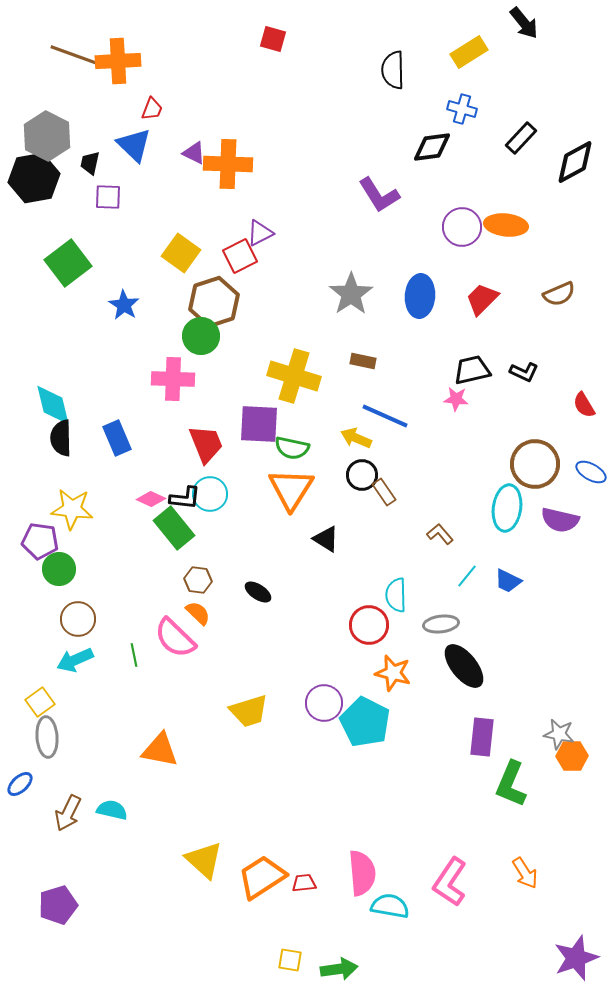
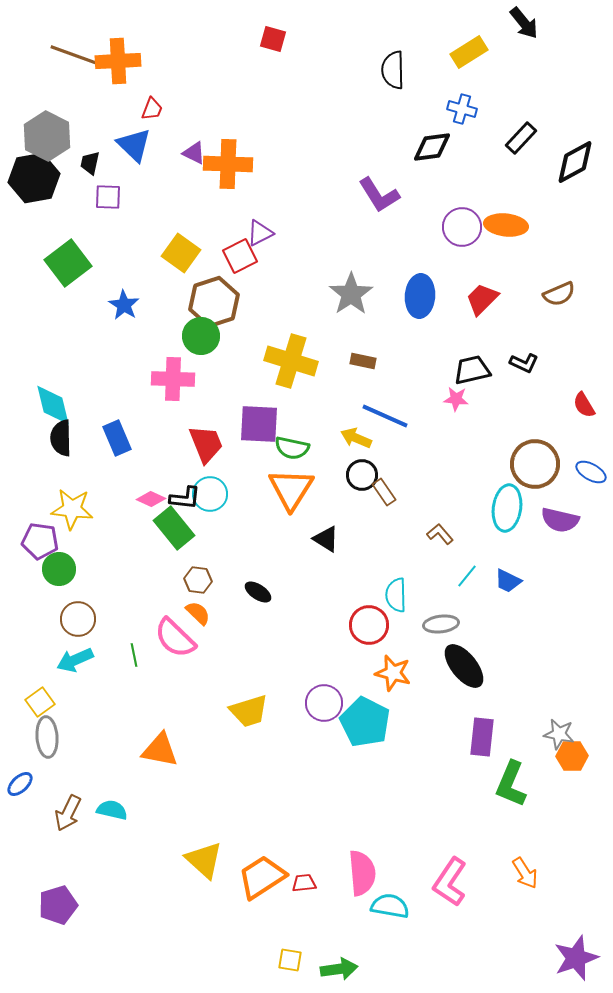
black L-shape at (524, 372): moved 9 px up
yellow cross at (294, 376): moved 3 px left, 15 px up
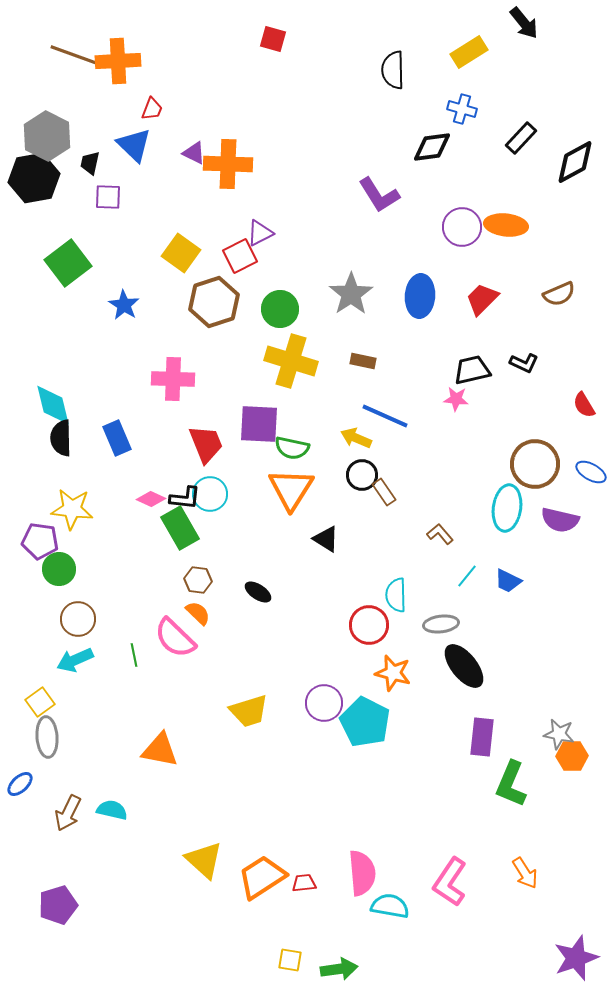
green circle at (201, 336): moved 79 px right, 27 px up
green rectangle at (174, 528): moved 6 px right; rotated 9 degrees clockwise
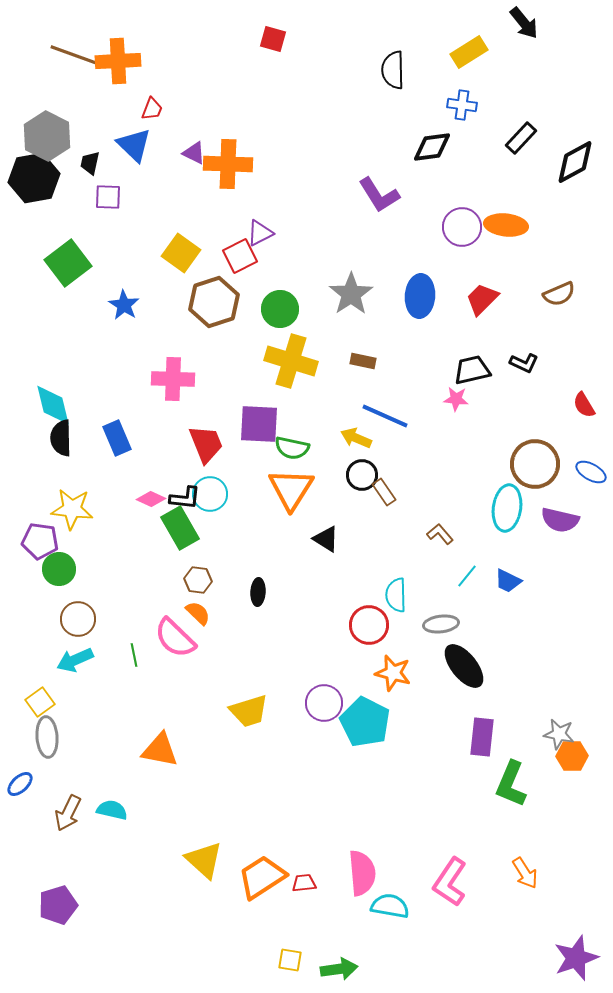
blue cross at (462, 109): moved 4 px up; rotated 8 degrees counterclockwise
black ellipse at (258, 592): rotated 60 degrees clockwise
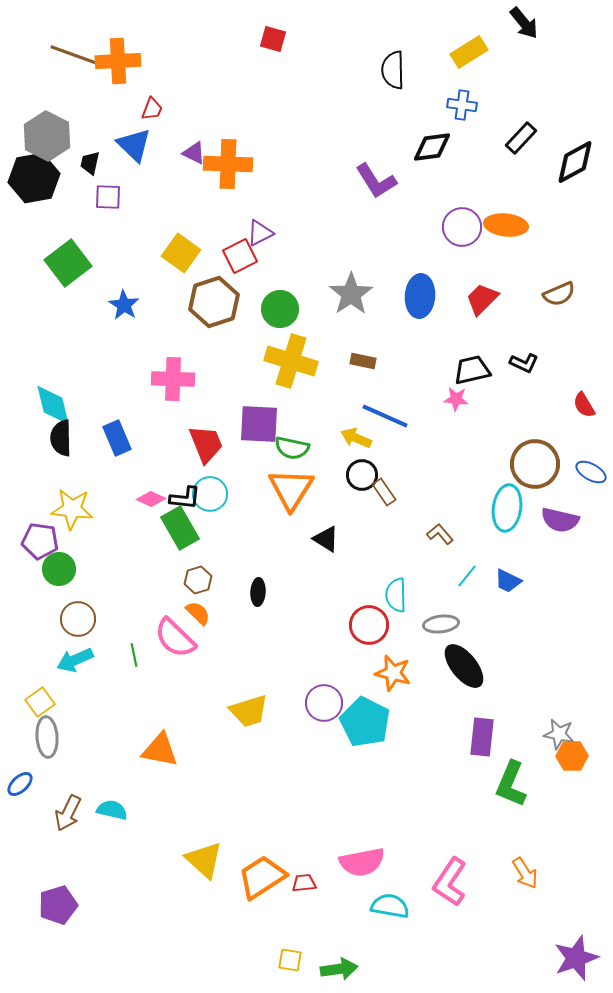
purple L-shape at (379, 195): moved 3 px left, 14 px up
brown hexagon at (198, 580): rotated 24 degrees counterclockwise
pink semicircle at (362, 873): moved 11 px up; rotated 84 degrees clockwise
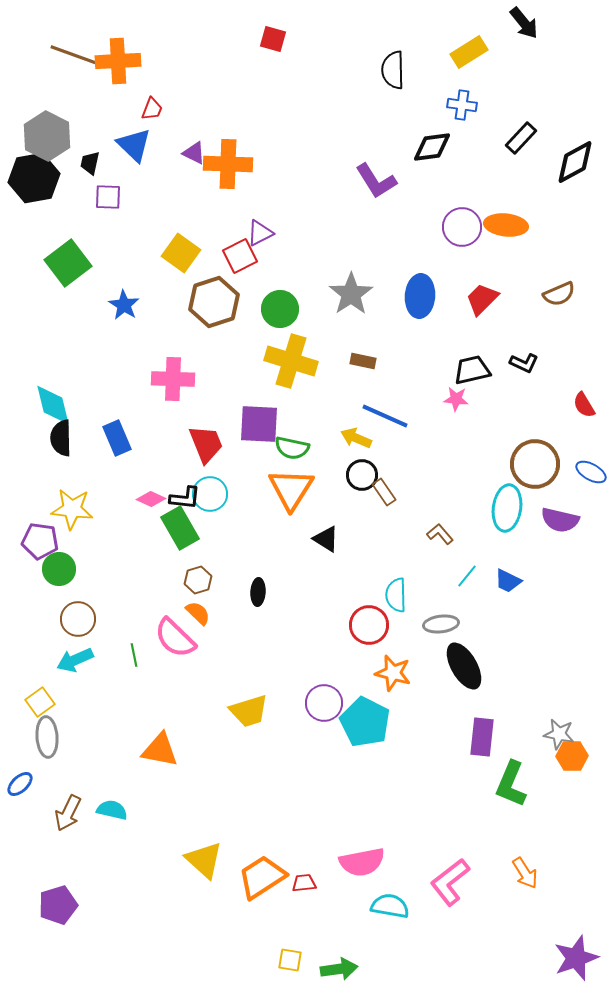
black ellipse at (464, 666): rotated 9 degrees clockwise
pink L-shape at (450, 882): rotated 18 degrees clockwise
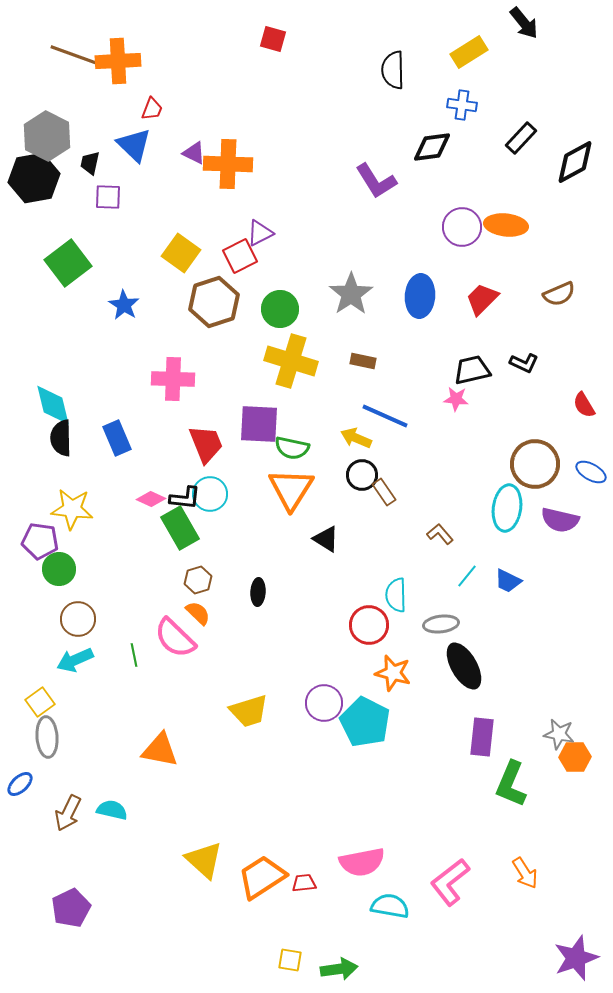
orange hexagon at (572, 756): moved 3 px right, 1 px down
purple pentagon at (58, 905): moved 13 px right, 3 px down; rotated 9 degrees counterclockwise
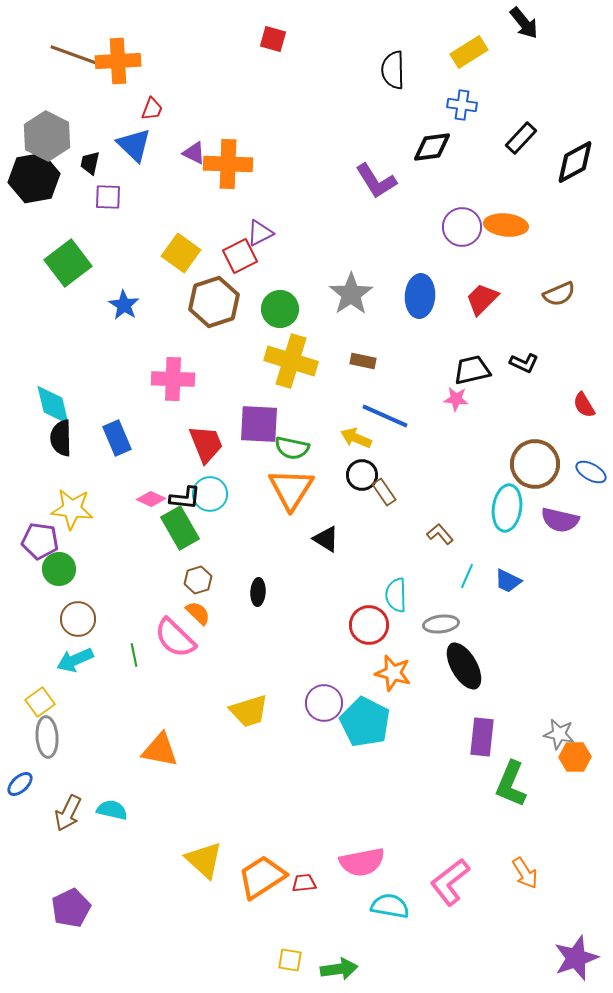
cyan line at (467, 576): rotated 15 degrees counterclockwise
